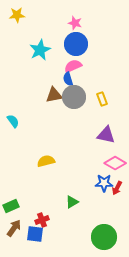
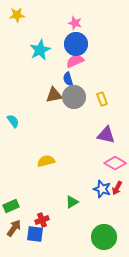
pink semicircle: moved 2 px right, 5 px up
blue star: moved 2 px left, 6 px down; rotated 18 degrees clockwise
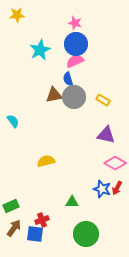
yellow rectangle: moved 1 px right, 1 px down; rotated 40 degrees counterclockwise
green triangle: rotated 32 degrees clockwise
green circle: moved 18 px left, 3 px up
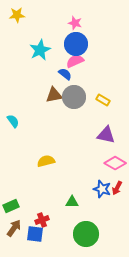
blue semicircle: moved 3 px left, 5 px up; rotated 144 degrees clockwise
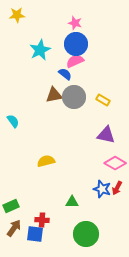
red cross: rotated 24 degrees clockwise
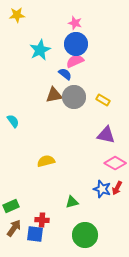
green triangle: rotated 16 degrees counterclockwise
green circle: moved 1 px left, 1 px down
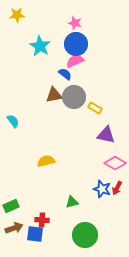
cyan star: moved 4 px up; rotated 15 degrees counterclockwise
yellow rectangle: moved 8 px left, 8 px down
brown arrow: rotated 36 degrees clockwise
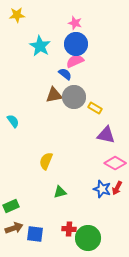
yellow semicircle: rotated 54 degrees counterclockwise
green triangle: moved 12 px left, 10 px up
red cross: moved 27 px right, 9 px down
green circle: moved 3 px right, 3 px down
